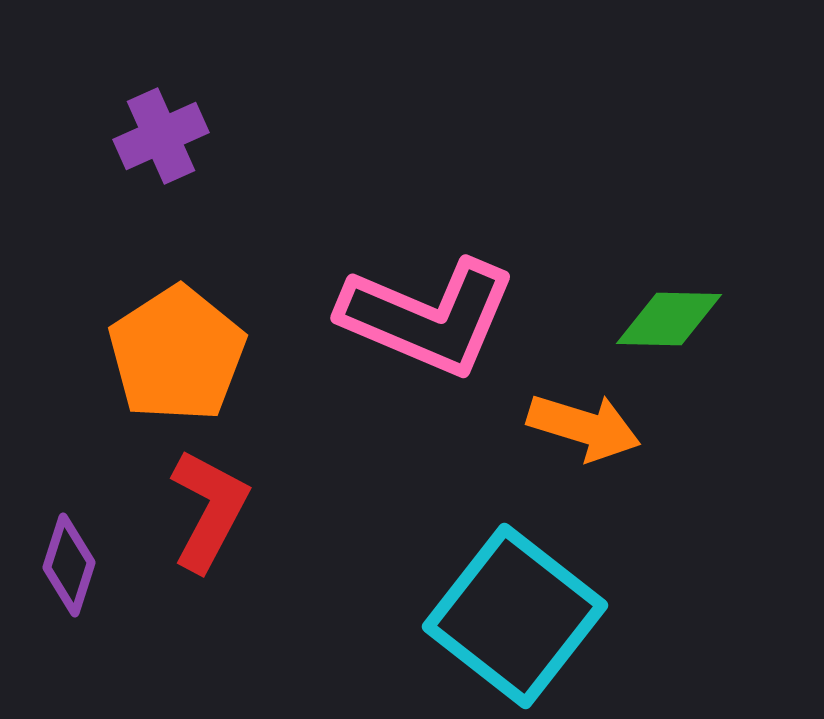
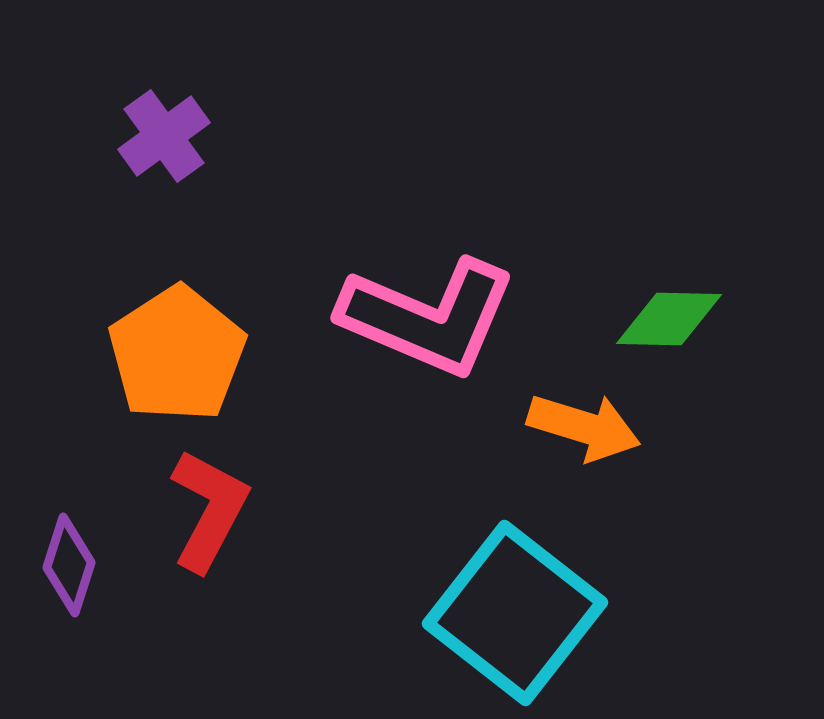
purple cross: moved 3 px right; rotated 12 degrees counterclockwise
cyan square: moved 3 px up
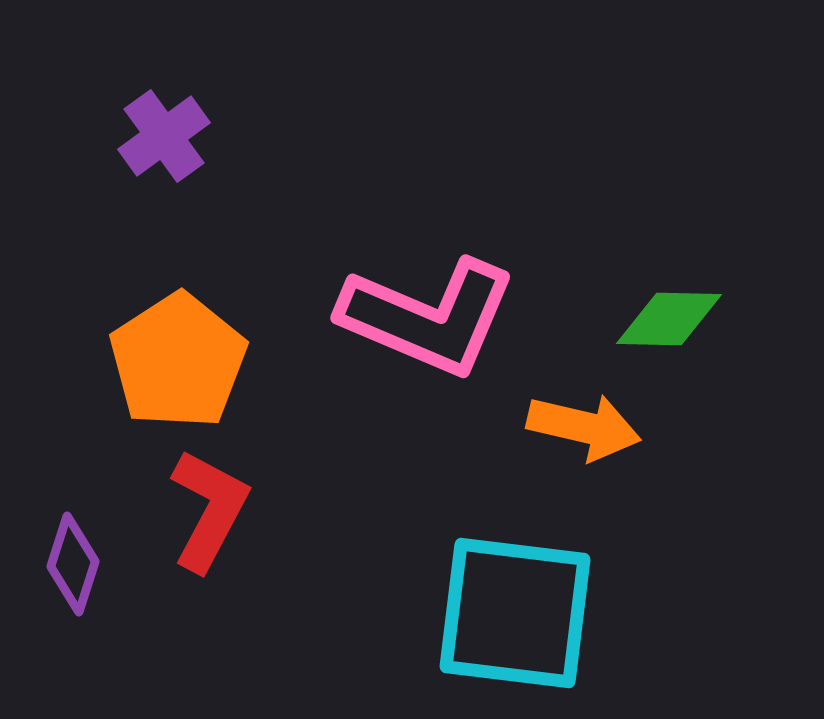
orange pentagon: moved 1 px right, 7 px down
orange arrow: rotated 4 degrees counterclockwise
purple diamond: moved 4 px right, 1 px up
cyan square: rotated 31 degrees counterclockwise
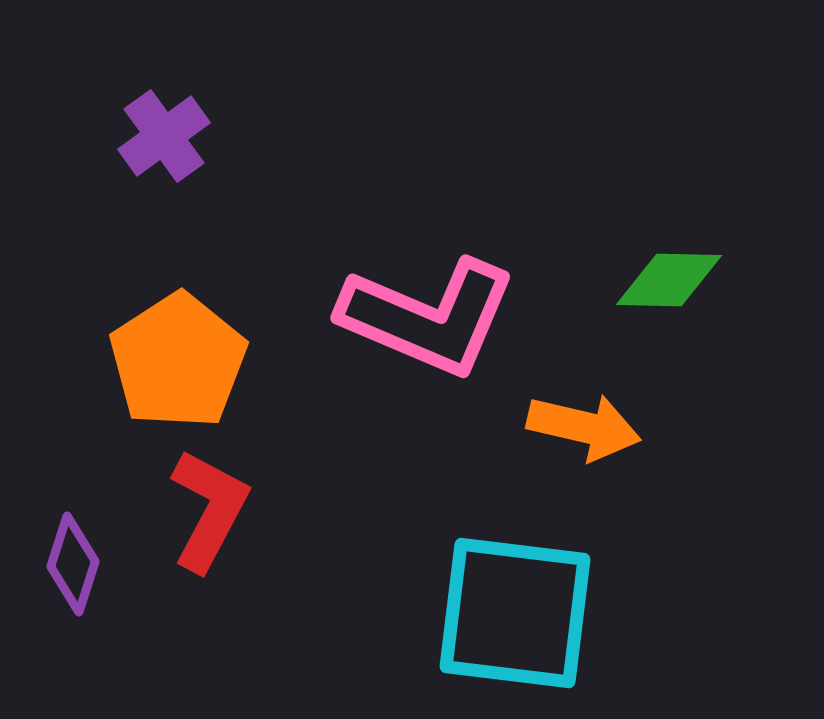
green diamond: moved 39 px up
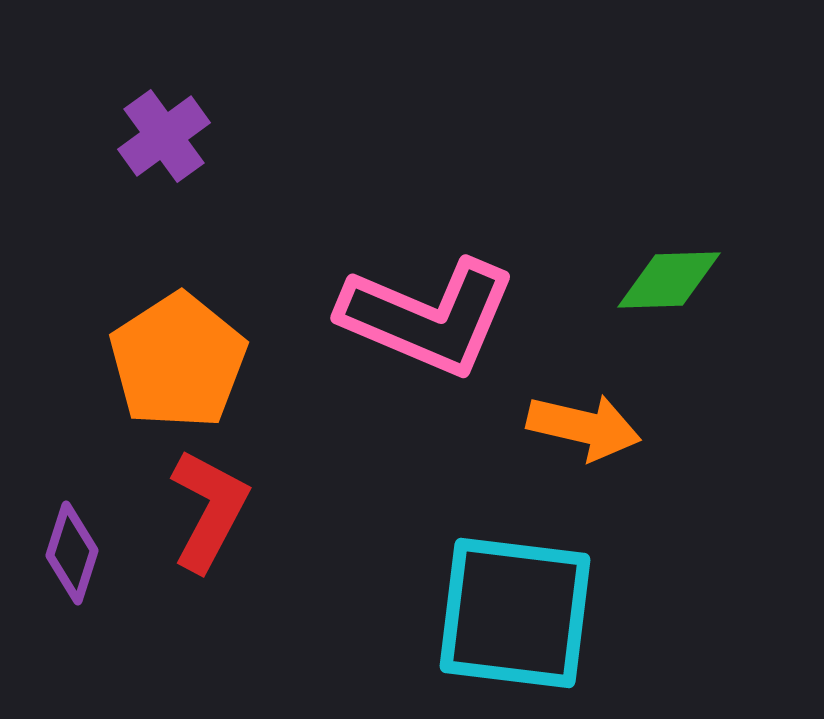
green diamond: rotated 3 degrees counterclockwise
purple diamond: moved 1 px left, 11 px up
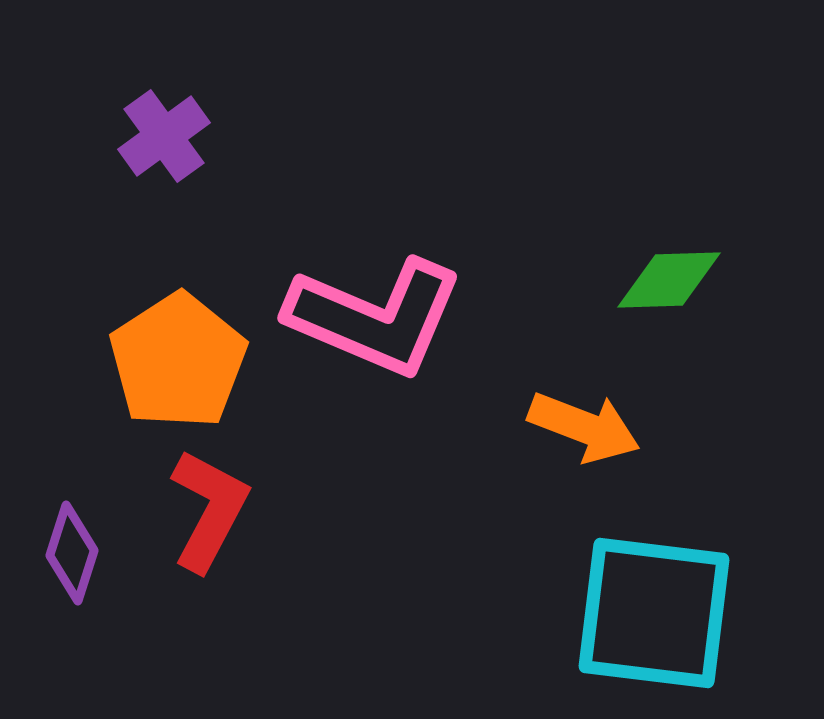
pink L-shape: moved 53 px left
orange arrow: rotated 8 degrees clockwise
cyan square: moved 139 px right
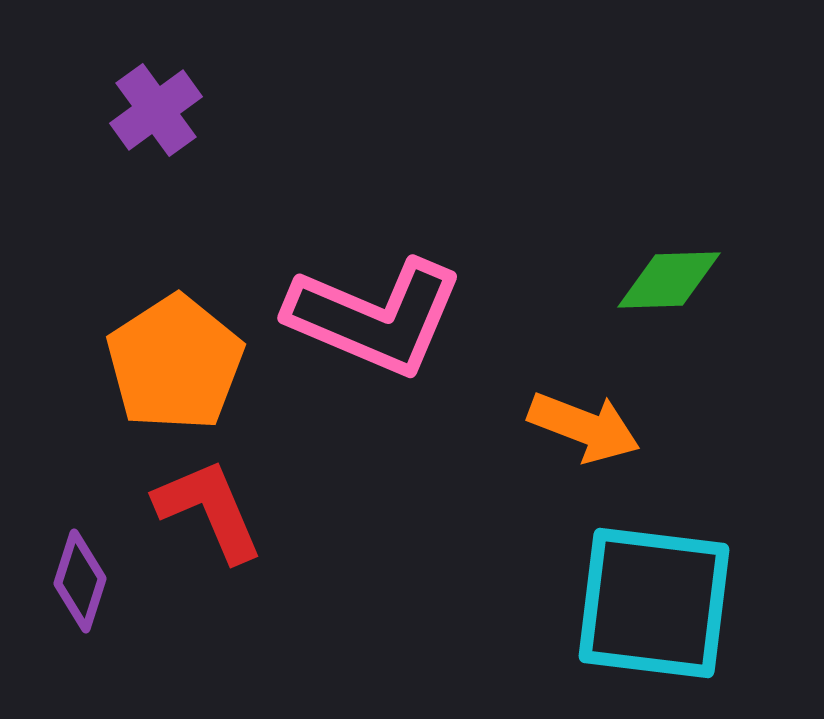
purple cross: moved 8 px left, 26 px up
orange pentagon: moved 3 px left, 2 px down
red L-shape: rotated 51 degrees counterclockwise
purple diamond: moved 8 px right, 28 px down
cyan square: moved 10 px up
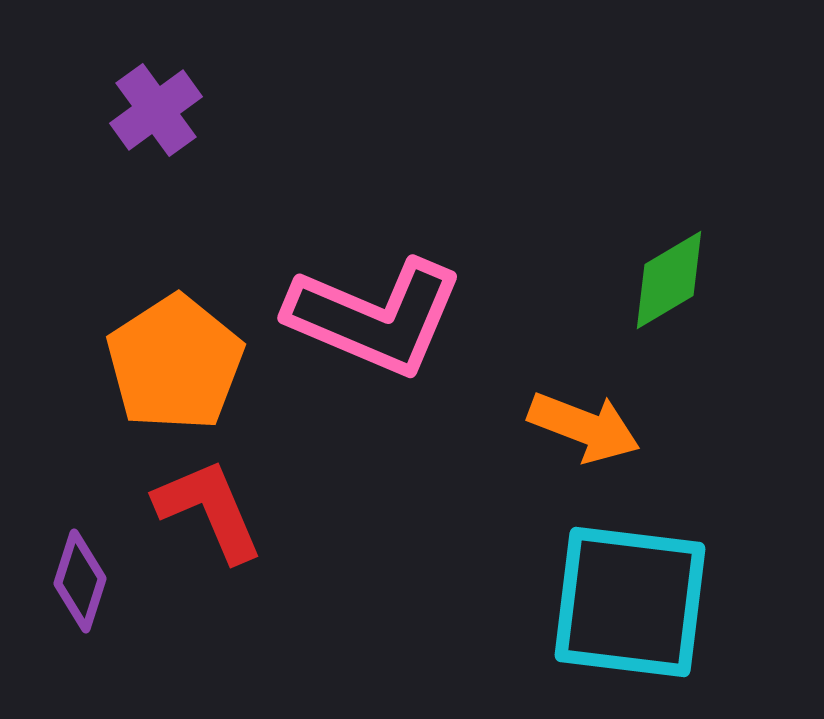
green diamond: rotated 29 degrees counterclockwise
cyan square: moved 24 px left, 1 px up
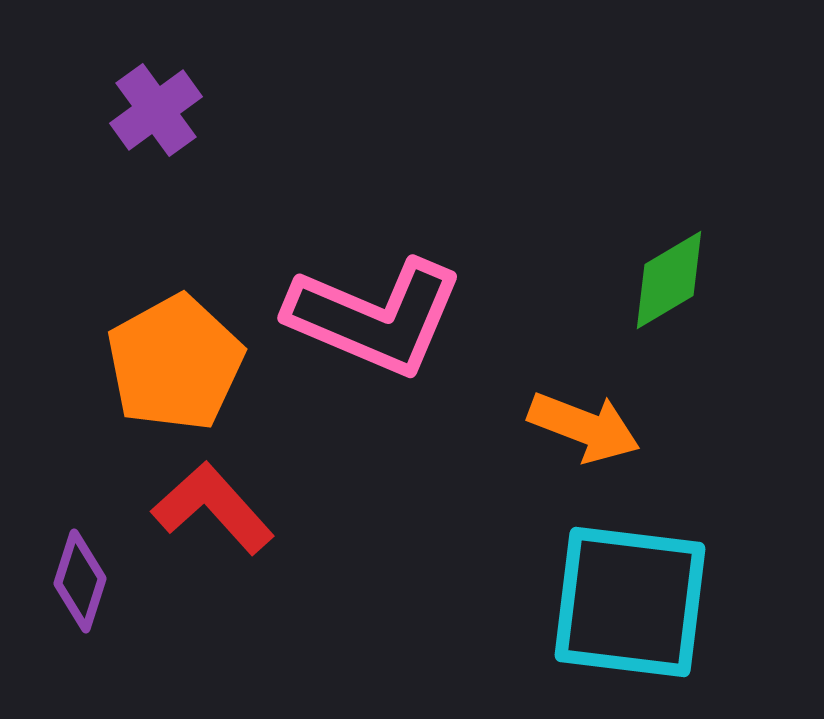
orange pentagon: rotated 4 degrees clockwise
red L-shape: moved 4 px right, 2 px up; rotated 19 degrees counterclockwise
